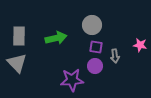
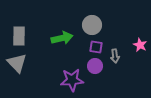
green arrow: moved 6 px right
pink star: rotated 16 degrees clockwise
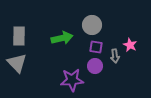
pink star: moved 10 px left
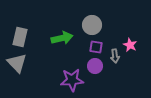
gray rectangle: moved 1 px right, 1 px down; rotated 12 degrees clockwise
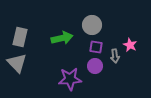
purple star: moved 2 px left, 1 px up
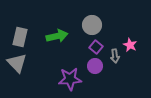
green arrow: moved 5 px left, 2 px up
purple square: rotated 32 degrees clockwise
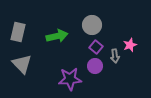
gray rectangle: moved 2 px left, 5 px up
pink star: rotated 24 degrees clockwise
gray triangle: moved 5 px right, 1 px down
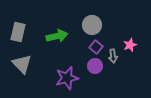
gray arrow: moved 2 px left
purple star: moved 3 px left, 1 px up; rotated 10 degrees counterclockwise
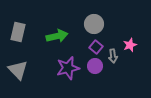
gray circle: moved 2 px right, 1 px up
gray triangle: moved 4 px left, 6 px down
purple star: moved 1 px right, 10 px up
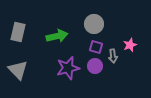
purple square: rotated 24 degrees counterclockwise
